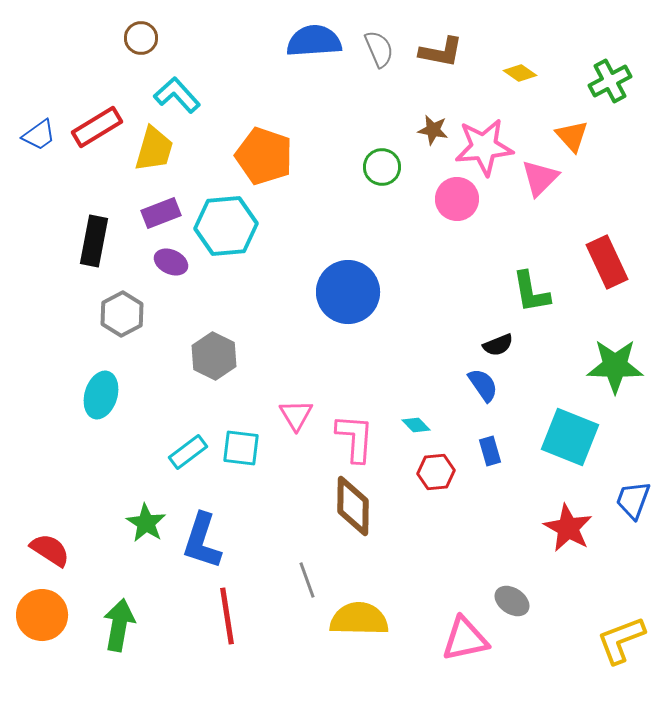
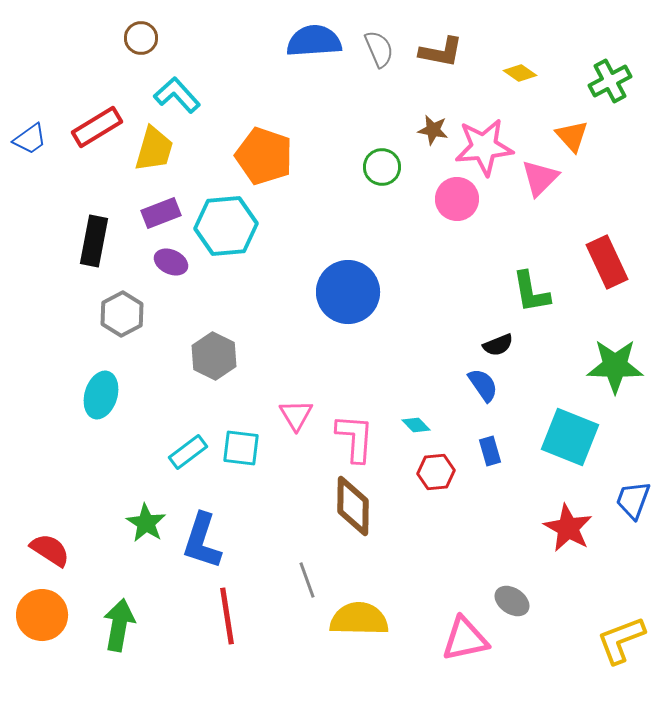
blue trapezoid at (39, 135): moved 9 px left, 4 px down
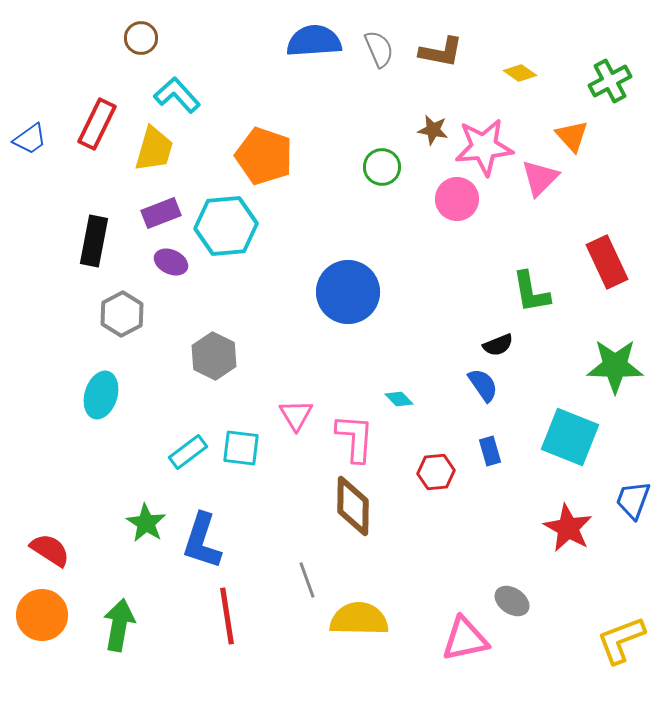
red rectangle at (97, 127): moved 3 px up; rotated 33 degrees counterclockwise
cyan diamond at (416, 425): moved 17 px left, 26 px up
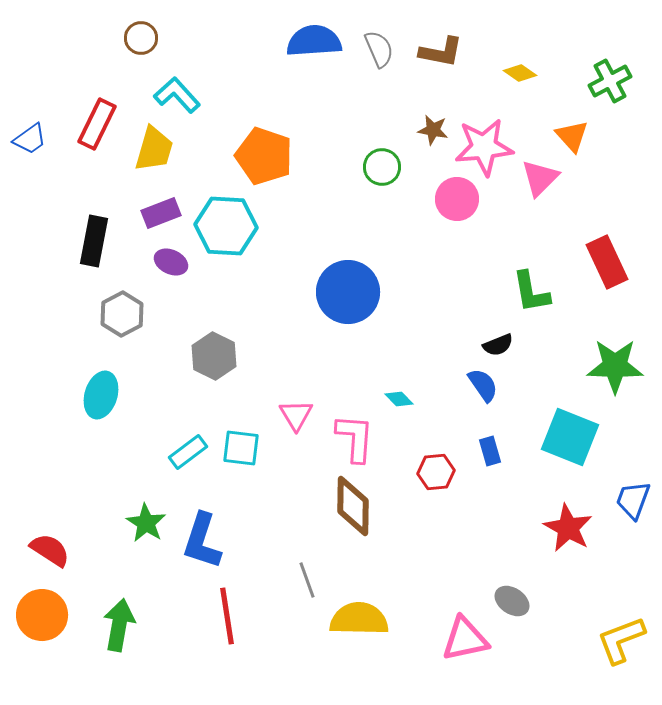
cyan hexagon at (226, 226): rotated 8 degrees clockwise
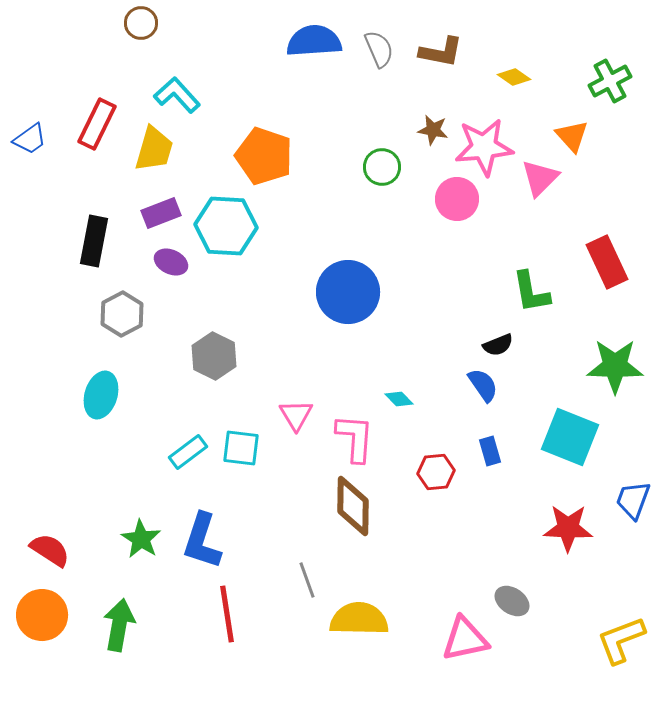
brown circle at (141, 38): moved 15 px up
yellow diamond at (520, 73): moved 6 px left, 4 px down
green star at (146, 523): moved 5 px left, 16 px down
red star at (568, 528): rotated 27 degrees counterclockwise
red line at (227, 616): moved 2 px up
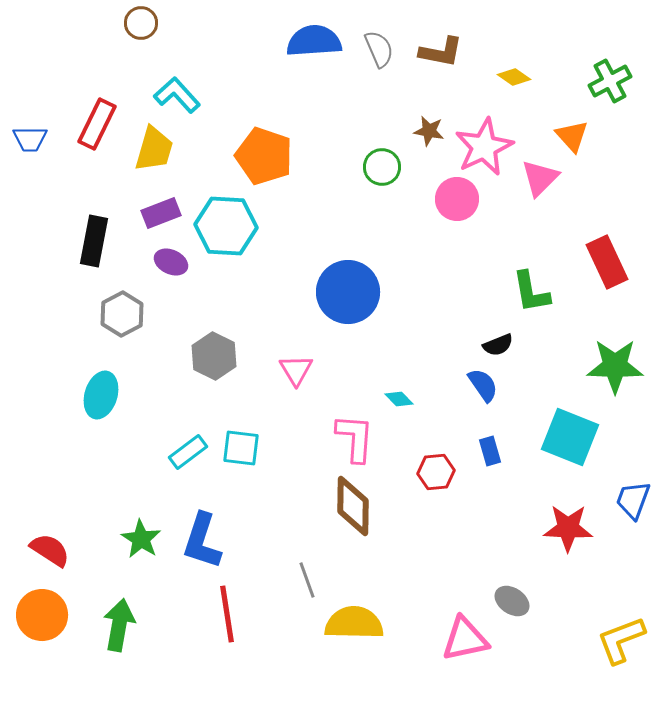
brown star at (433, 130): moved 4 px left, 1 px down
blue trapezoid at (30, 139): rotated 36 degrees clockwise
pink star at (484, 147): rotated 20 degrees counterclockwise
pink triangle at (296, 415): moved 45 px up
yellow semicircle at (359, 619): moved 5 px left, 4 px down
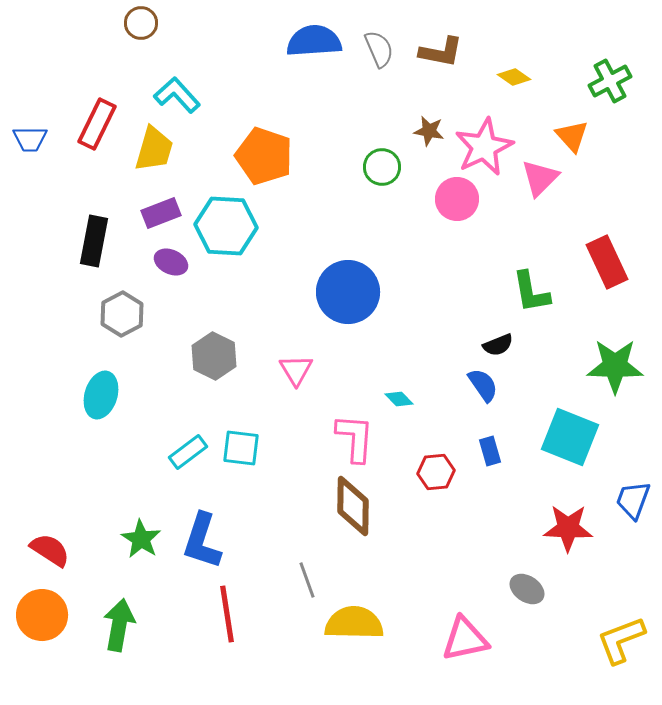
gray ellipse at (512, 601): moved 15 px right, 12 px up
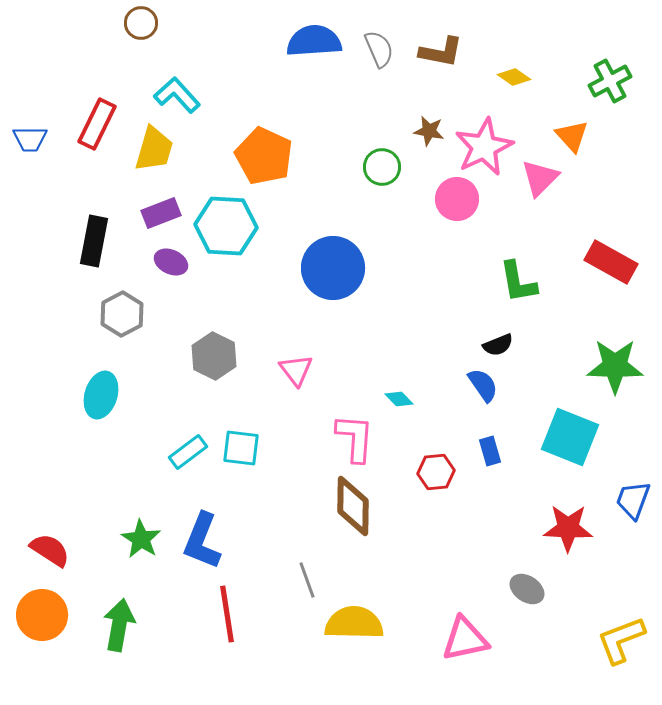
orange pentagon at (264, 156): rotated 6 degrees clockwise
red rectangle at (607, 262): moved 4 px right; rotated 36 degrees counterclockwise
blue circle at (348, 292): moved 15 px left, 24 px up
green L-shape at (531, 292): moved 13 px left, 10 px up
pink triangle at (296, 370): rotated 6 degrees counterclockwise
blue L-shape at (202, 541): rotated 4 degrees clockwise
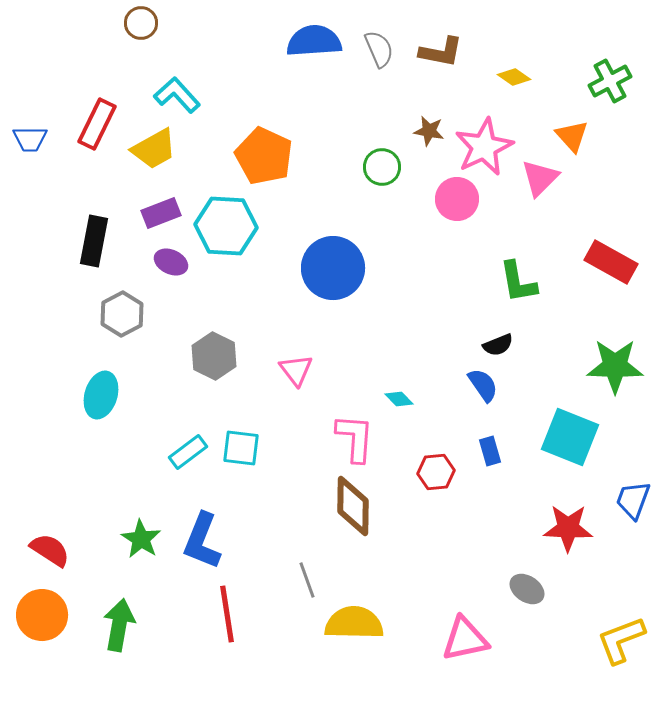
yellow trapezoid at (154, 149): rotated 45 degrees clockwise
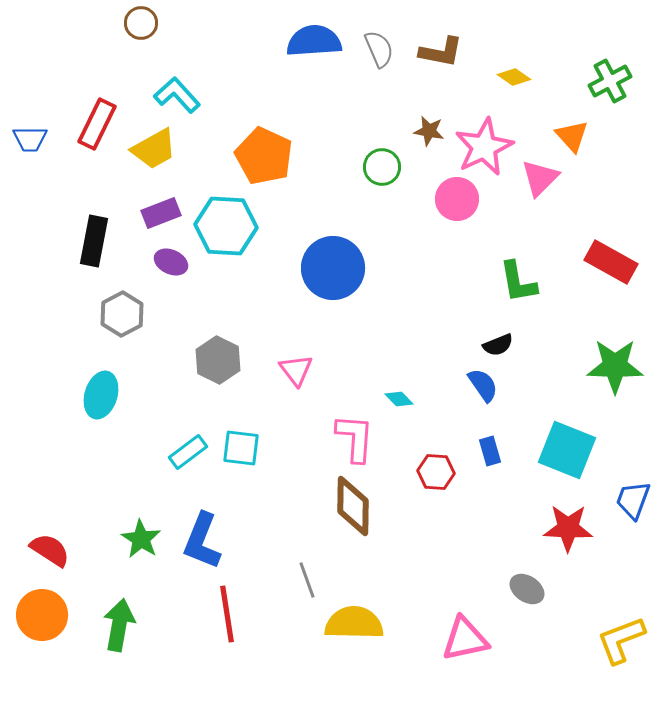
gray hexagon at (214, 356): moved 4 px right, 4 px down
cyan square at (570, 437): moved 3 px left, 13 px down
red hexagon at (436, 472): rotated 9 degrees clockwise
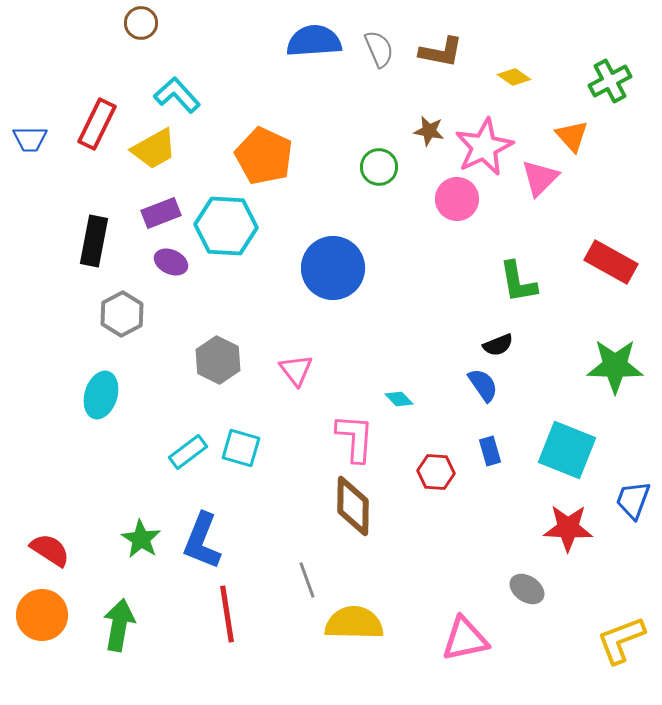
green circle at (382, 167): moved 3 px left
cyan square at (241, 448): rotated 9 degrees clockwise
